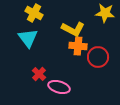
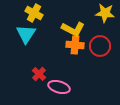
cyan triangle: moved 2 px left, 4 px up; rotated 10 degrees clockwise
orange cross: moved 3 px left, 1 px up
red circle: moved 2 px right, 11 px up
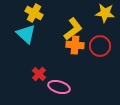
yellow L-shape: rotated 65 degrees counterclockwise
cyan triangle: rotated 20 degrees counterclockwise
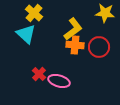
yellow cross: rotated 12 degrees clockwise
red circle: moved 1 px left, 1 px down
pink ellipse: moved 6 px up
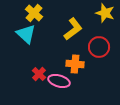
yellow star: rotated 12 degrees clockwise
orange cross: moved 19 px down
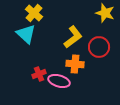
yellow L-shape: moved 8 px down
red cross: rotated 24 degrees clockwise
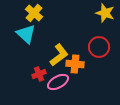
yellow L-shape: moved 14 px left, 18 px down
pink ellipse: moved 1 px left, 1 px down; rotated 45 degrees counterclockwise
